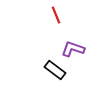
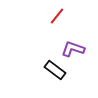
red line: moved 1 px right, 1 px down; rotated 60 degrees clockwise
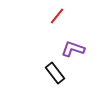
black rectangle: moved 3 px down; rotated 15 degrees clockwise
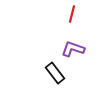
red line: moved 15 px right, 2 px up; rotated 24 degrees counterclockwise
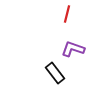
red line: moved 5 px left
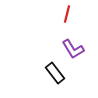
purple L-shape: rotated 140 degrees counterclockwise
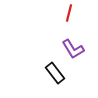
red line: moved 2 px right, 1 px up
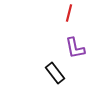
purple L-shape: moved 2 px right, 1 px up; rotated 20 degrees clockwise
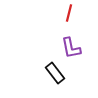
purple L-shape: moved 4 px left
